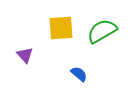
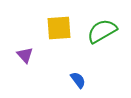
yellow square: moved 2 px left
blue semicircle: moved 1 px left, 6 px down; rotated 12 degrees clockwise
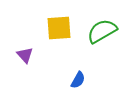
blue semicircle: rotated 66 degrees clockwise
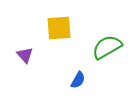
green semicircle: moved 5 px right, 16 px down
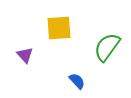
green semicircle: rotated 24 degrees counterclockwise
blue semicircle: moved 1 px left, 1 px down; rotated 72 degrees counterclockwise
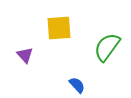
blue semicircle: moved 4 px down
